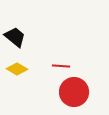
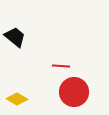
yellow diamond: moved 30 px down
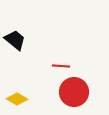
black trapezoid: moved 3 px down
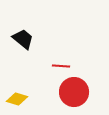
black trapezoid: moved 8 px right, 1 px up
yellow diamond: rotated 15 degrees counterclockwise
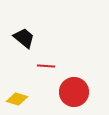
black trapezoid: moved 1 px right, 1 px up
red line: moved 15 px left
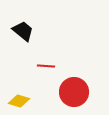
black trapezoid: moved 1 px left, 7 px up
yellow diamond: moved 2 px right, 2 px down
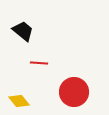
red line: moved 7 px left, 3 px up
yellow diamond: rotated 35 degrees clockwise
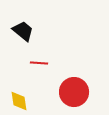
yellow diamond: rotated 30 degrees clockwise
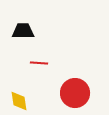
black trapezoid: rotated 40 degrees counterclockwise
red circle: moved 1 px right, 1 px down
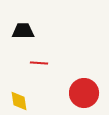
red circle: moved 9 px right
